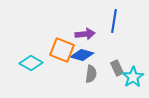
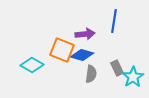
cyan diamond: moved 1 px right, 2 px down
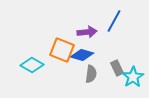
blue line: rotated 20 degrees clockwise
purple arrow: moved 2 px right, 2 px up
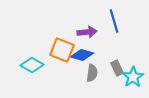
blue line: rotated 45 degrees counterclockwise
gray semicircle: moved 1 px right, 1 px up
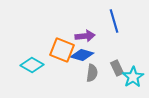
purple arrow: moved 2 px left, 4 px down
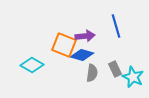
blue line: moved 2 px right, 5 px down
orange square: moved 2 px right, 5 px up
gray rectangle: moved 2 px left, 1 px down
cyan star: rotated 15 degrees counterclockwise
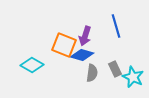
purple arrow: rotated 114 degrees clockwise
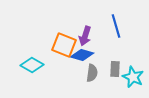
gray rectangle: rotated 28 degrees clockwise
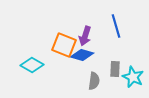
gray semicircle: moved 2 px right, 8 px down
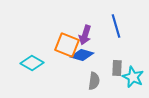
purple arrow: moved 1 px up
orange square: moved 3 px right
cyan diamond: moved 2 px up
gray rectangle: moved 2 px right, 1 px up
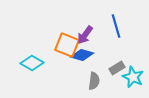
purple arrow: rotated 18 degrees clockwise
gray rectangle: rotated 56 degrees clockwise
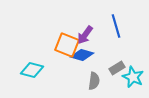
cyan diamond: moved 7 px down; rotated 15 degrees counterclockwise
